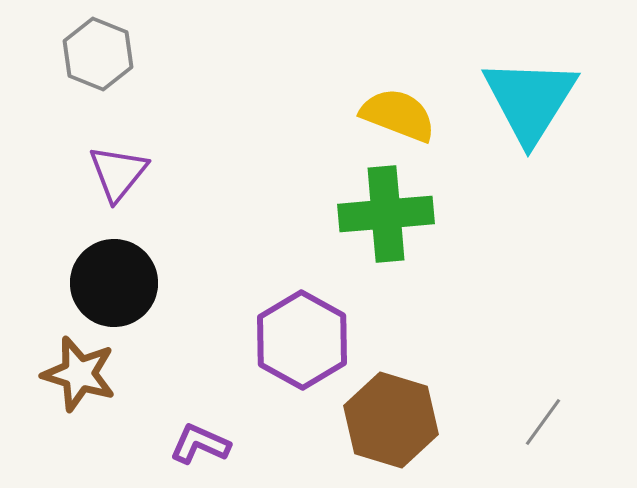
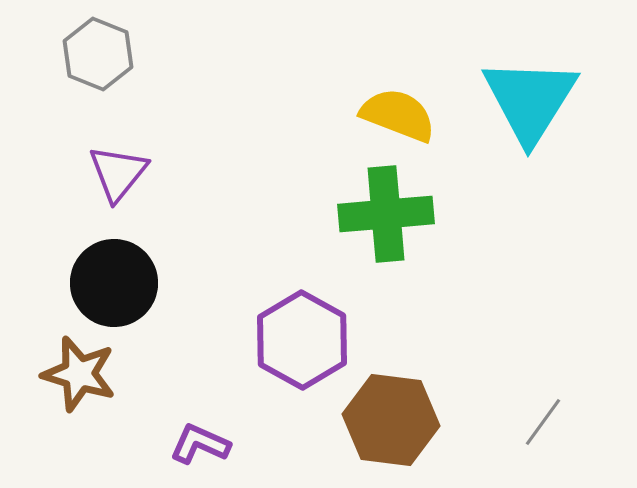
brown hexagon: rotated 10 degrees counterclockwise
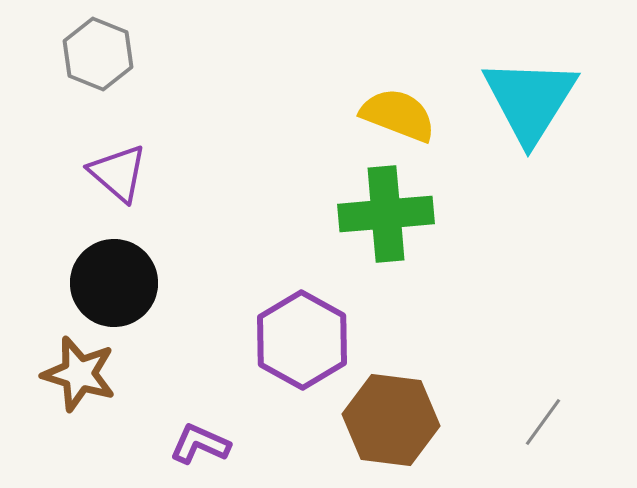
purple triangle: rotated 28 degrees counterclockwise
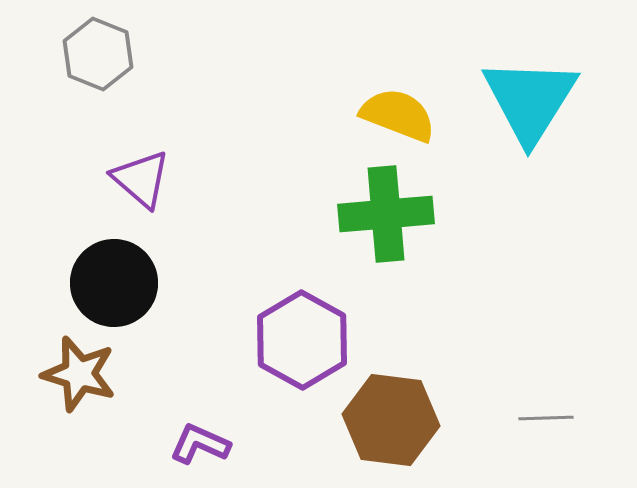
purple triangle: moved 23 px right, 6 px down
gray line: moved 3 px right, 4 px up; rotated 52 degrees clockwise
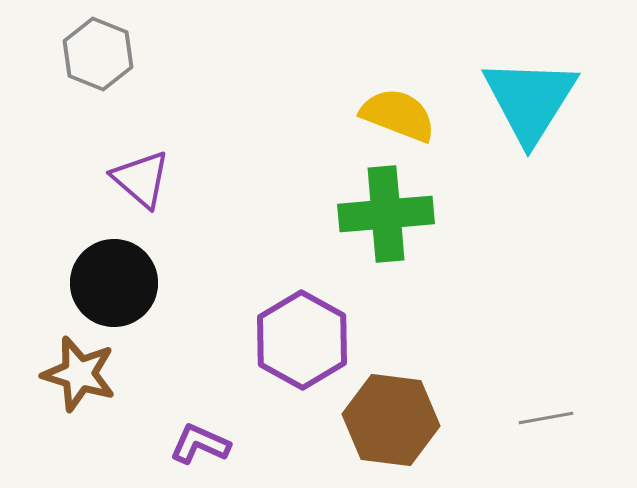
gray line: rotated 8 degrees counterclockwise
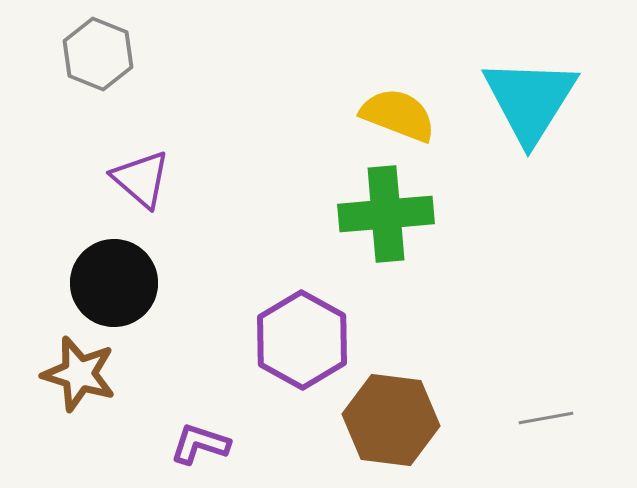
purple L-shape: rotated 6 degrees counterclockwise
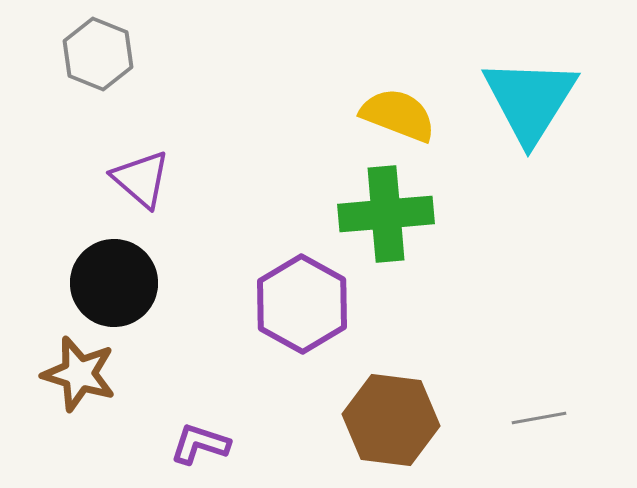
purple hexagon: moved 36 px up
gray line: moved 7 px left
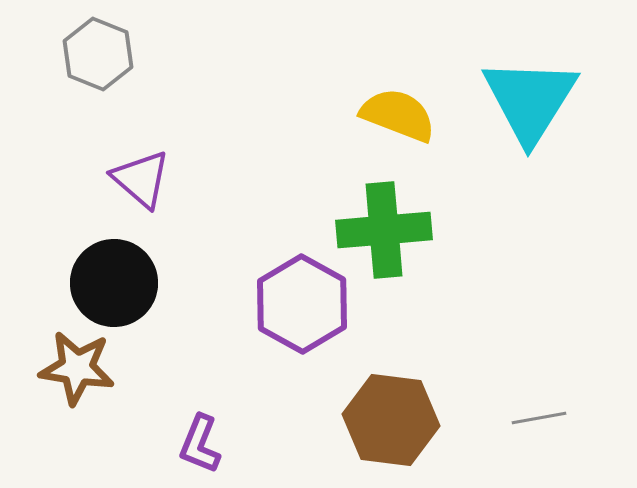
green cross: moved 2 px left, 16 px down
brown star: moved 2 px left, 6 px up; rotated 8 degrees counterclockwise
purple L-shape: rotated 86 degrees counterclockwise
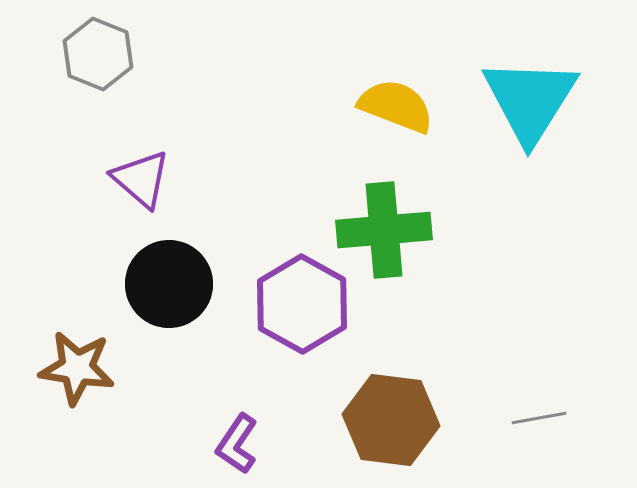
yellow semicircle: moved 2 px left, 9 px up
black circle: moved 55 px right, 1 px down
purple L-shape: moved 37 px right; rotated 12 degrees clockwise
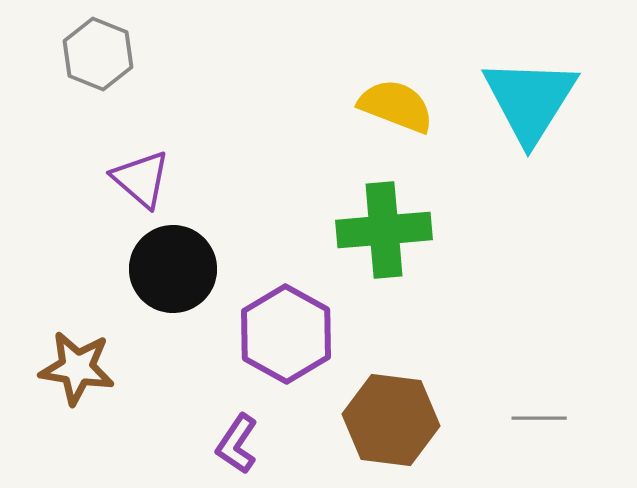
black circle: moved 4 px right, 15 px up
purple hexagon: moved 16 px left, 30 px down
gray line: rotated 10 degrees clockwise
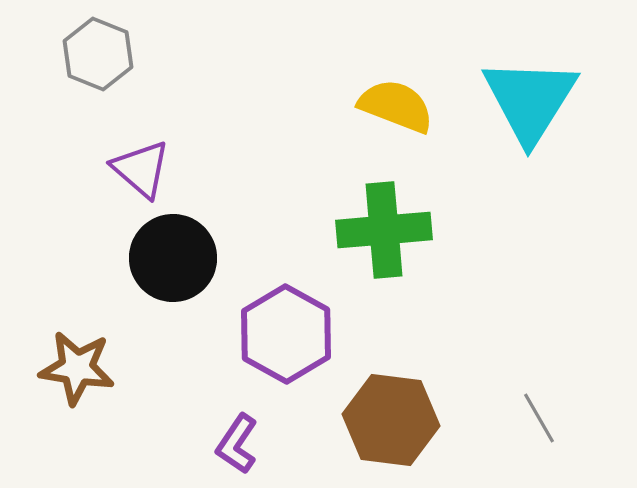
purple triangle: moved 10 px up
black circle: moved 11 px up
gray line: rotated 60 degrees clockwise
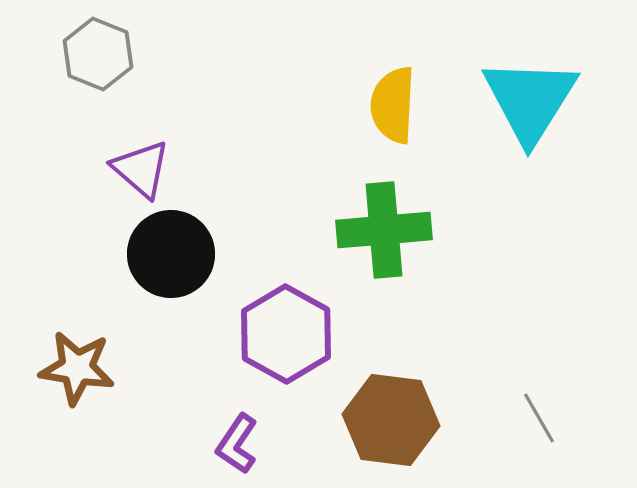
yellow semicircle: moved 3 px left, 1 px up; rotated 108 degrees counterclockwise
black circle: moved 2 px left, 4 px up
